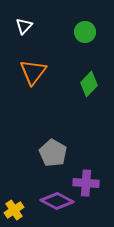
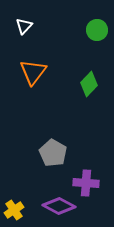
green circle: moved 12 px right, 2 px up
purple diamond: moved 2 px right, 5 px down
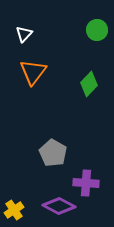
white triangle: moved 8 px down
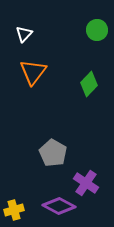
purple cross: rotated 30 degrees clockwise
yellow cross: rotated 18 degrees clockwise
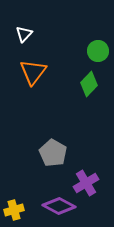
green circle: moved 1 px right, 21 px down
purple cross: rotated 25 degrees clockwise
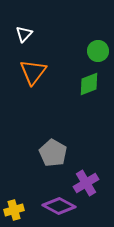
green diamond: rotated 25 degrees clockwise
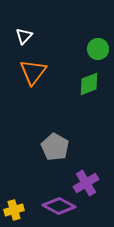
white triangle: moved 2 px down
green circle: moved 2 px up
gray pentagon: moved 2 px right, 6 px up
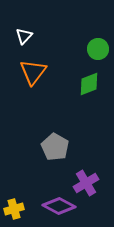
yellow cross: moved 1 px up
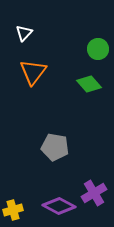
white triangle: moved 3 px up
green diamond: rotated 70 degrees clockwise
gray pentagon: rotated 20 degrees counterclockwise
purple cross: moved 8 px right, 10 px down
yellow cross: moved 1 px left, 1 px down
